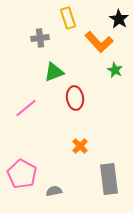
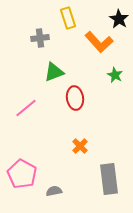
green star: moved 5 px down
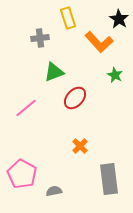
red ellipse: rotated 50 degrees clockwise
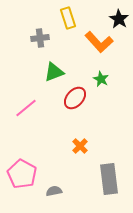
green star: moved 14 px left, 4 px down
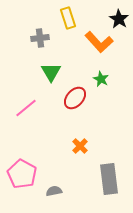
green triangle: moved 3 px left; rotated 40 degrees counterclockwise
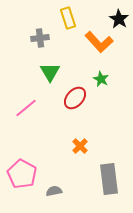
green triangle: moved 1 px left
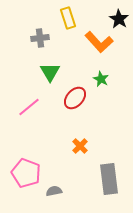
pink line: moved 3 px right, 1 px up
pink pentagon: moved 4 px right, 1 px up; rotated 8 degrees counterclockwise
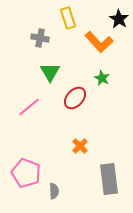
gray cross: rotated 18 degrees clockwise
green star: moved 1 px right, 1 px up
gray semicircle: rotated 98 degrees clockwise
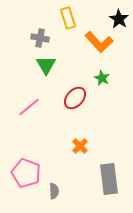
green triangle: moved 4 px left, 7 px up
